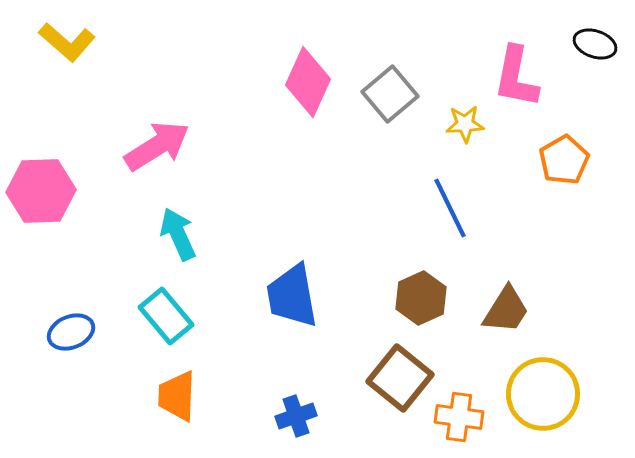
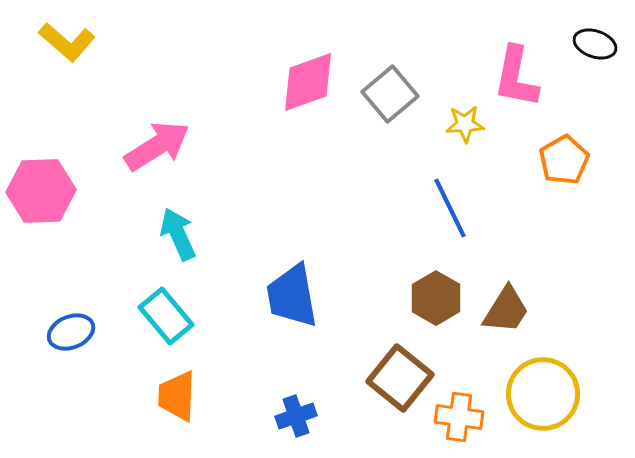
pink diamond: rotated 46 degrees clockwise
brown hexagon: moved 15 px right; rotated 6 degrees counterclockwise
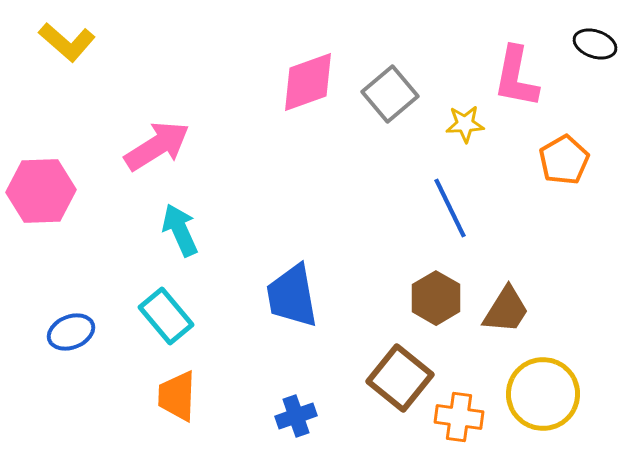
cyan arrow: moved 2 px right, 4 px up
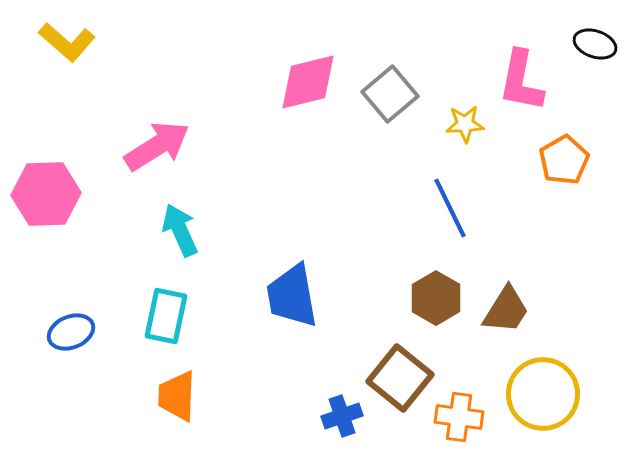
pink L-shape: moved 5 px right, 4 px down
pink diamond: rotated 6 degrees clockwise
pink hexagon: moved 5 px right, 3 px down
cyan rectangle: rotated 52 degrees clockwise
blue cross: moved 46 px right
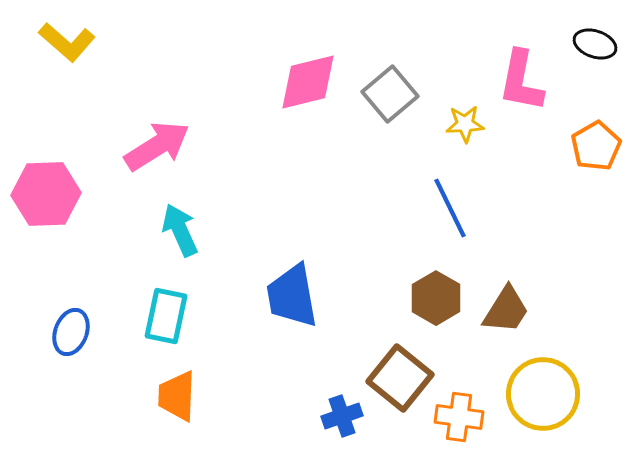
orange pentagon: moved 32 px right, 14 px up
blue ellipse: rotated 48 degrees counterclockwise
